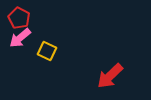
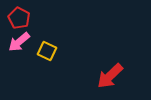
pink arrow: moved 1 px left, 4 px down
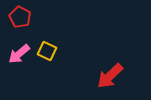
red pentagon: moved 1 px right, 1 px up
pink arrow: moved 12 px down
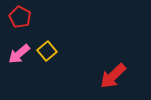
yellow square: rotated 24 degrees clockwise
red arrow: moved 3 px right
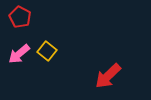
yellow square: rotated 12 degrees counterclockwise
red arrow: moved 5 px left
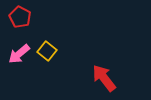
red arrow: moved 4 px left, 2 px down; rotated 96 degrees clockwise
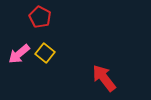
red pentagon: moved 20 px right
yellow square: moved 2 px left, 2 px down
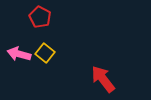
pink arrow: rotated 55 degrees clockwise
red arrow: moved 1 px left, 1 px down
